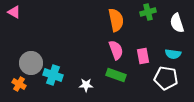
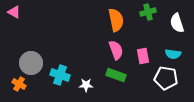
cyan cross: moved 7 px right
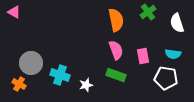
green cross: rotated 21 degrees counterclockwise
white star: rotated 16 degrees counterclockwise
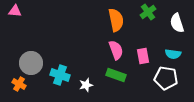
pink triangle: moved 1 px right, 1 px up; rotated 24 degrees counterclockwise
